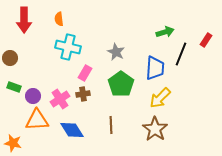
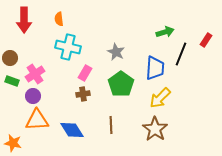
green rectangle: moved 2 px left, 6 px up
pink cross: moved 25 px left, 25 px up
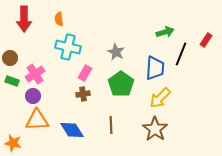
red arrow: moved 1 px up
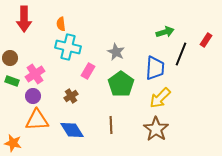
orange semicircle: moved 2 px right, 5 px down
pink rectangle: moved 3 px right, 2 px up
brown cross: moved 12 px left, 2 px down; rotated 24 degrees counterclockwise
brown star: moved 1 px right
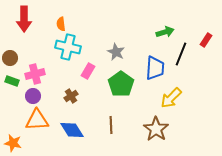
pink cross: rotated 18 degrees clockwise
yellow arrow: moved 11 px right
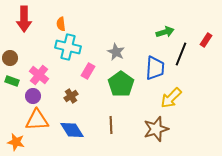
pink cross: moved 4 px right, 1 px down; rotated 36 degrees counterclockwise
brown star: rotated 20 degrees clockwise
orange star: moved 3 px right, 1 px up
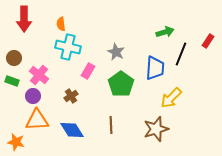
red rectangle: moved 2 px right, 1 px down
brown circle: moved 4 px right
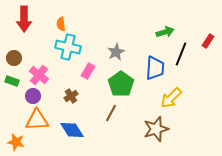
gray star: rotated 18 degrees clockwise
brown line: moved 12 px up; rotated 30 degrees clockwise
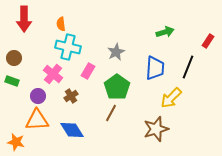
black line: moved 7 px right, 13 px down
pink cross: moved 14 px right, 1 px up
green pentagon: moved 4 px left, 3 px down
purple circle: moved 5 px right
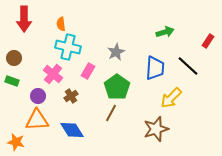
black line: moved 1 px up; rotated 70 degrees counterclockwise
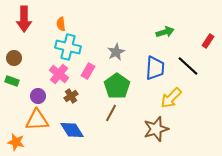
pink cross: moved 6 px right
green pentagon: moved 1 px up
